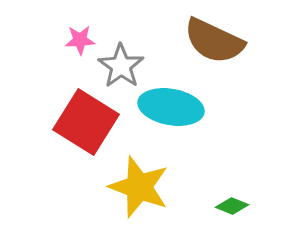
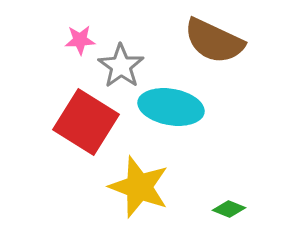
green diamond: moved 3 px left, 3 px down
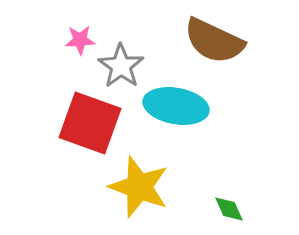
cyan ellipse: moved 5 px right, 1 px up
red square: moved 4 px right, 1 px down; rotated 12 degrees counterclockwise
green diamond: rotated 44 degrees clockwise
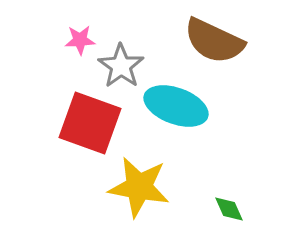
cyan ellipse: rotated 10 degrees clockwise
yellow star: rotated 10 degrees counterclockwise
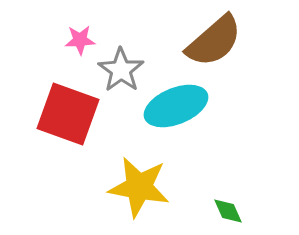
brown semicircle: rotated 66 degrees counterclockwise
gray star: moved 4 px down
cyan ellipse: rotated 42 degrees counterclockwise
red square: moved 22 px left, 9 px up
green diamond: moved 1 px left, 2 px down
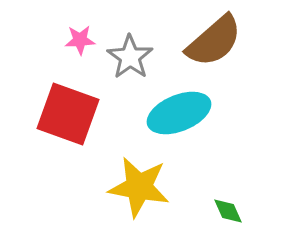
gray star: moved 9 px right, 13 px up
cyan ellipse: moved 3 px right, 7 px down
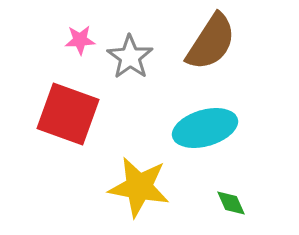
brown semicircle: moved 3 px left, 1 px down; rotated 16 degrees counterclockwise
cyan ellipse: moved 26 px right, 15 px down; rotated 6 degrees clockwise
green diamond: moved 3 px right, 8 px up
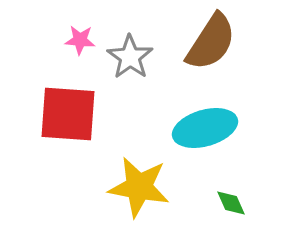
pink star: rotated 8 degrees clockwise
red square: rotated 16 degrees counterclockwise
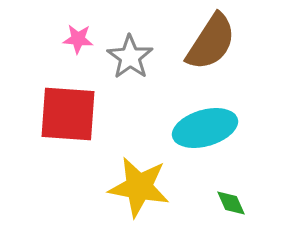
pink star: moved 2 px left, 1 px up
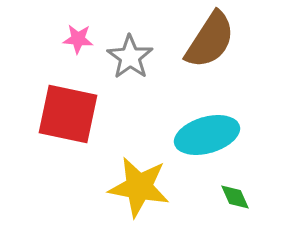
brown semicircle: moved 1 px left, 2 px up
red square: rotated 8 degrees clockwise
cyan ellipse: moved 2 px right, 7 px down
green diamond: moved 4 px right, 6 px up
